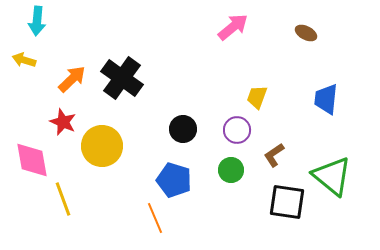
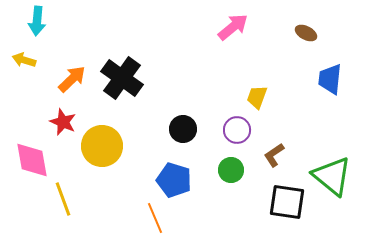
blue trapezoid: moved 4 px right, 20 px up
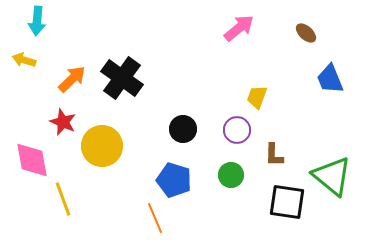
pink arrow: moved 6 px right, 1 px down
brown ellipse: rotated 15 degrees clockwise
blue trapezoid: rotated 28 degrees counterclockwise
brown L-shape: rotated 55 degrees counterclockwise
green circle: moved 5 px down
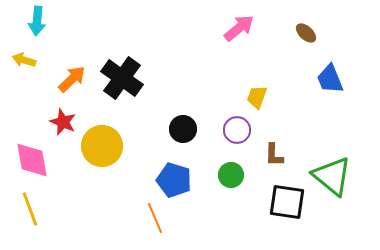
yellow line: moved 33 px left, 10 px down
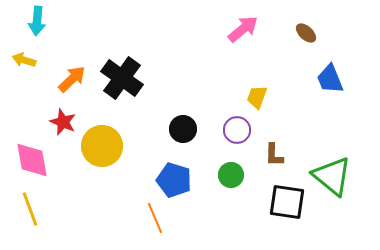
pink arrow: moved 4 px right, 1 px down
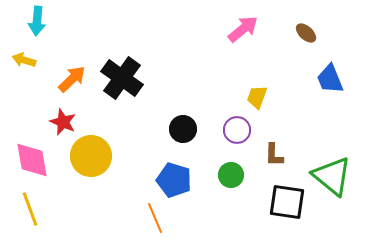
yellow circle: moved 11 px left, 10 px down
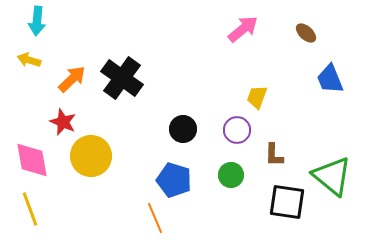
yellow arrow: moved 5 px right
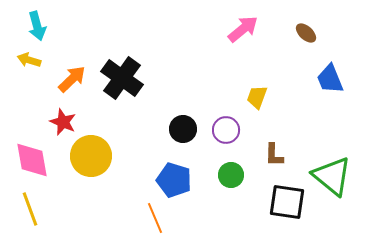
cyan arrow: moved 5 px down; rotated 20 degrees counterclockwise
purple circle: moved 11 px left
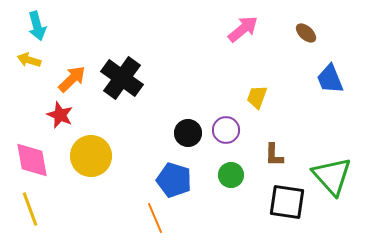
red star: moved 3 px left, 7 px up
black circle: moved 5 px right, 4 px down
green triangle: rotated 9 degrees clockwise
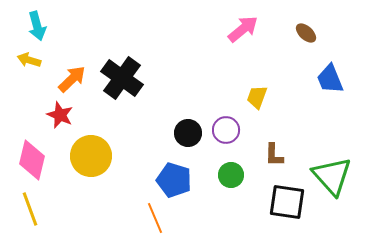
pink diamond: rotated 24 degrees clockwise
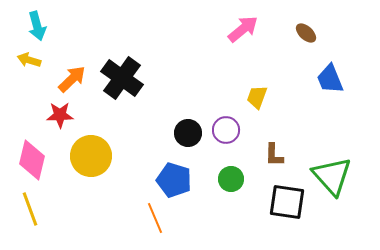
red star: rotated 24 degrees counterclockwise
green circle: moved 4 px down
